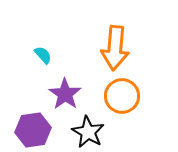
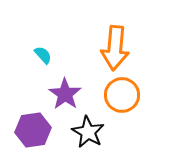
orange circle: moved 1 px up
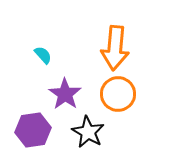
orange circle: moved 4 px left, 1 px up
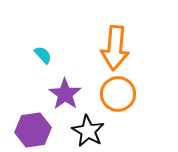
black star: moved 1 px up
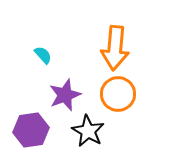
purple star: moved 1 px down; rotated 16 degrees clockwise
purple hexagon: moved 2 px left
